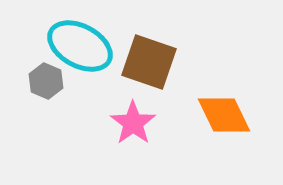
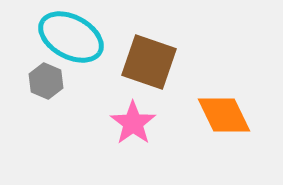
cyan ellipse: moved 9 px left, 9 px up
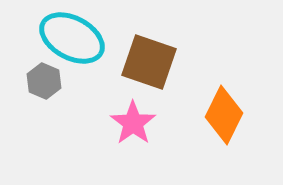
cyan ellipse: moved 1 px right, 1 px down
gray hexagon: moved 2 px left
orange diamond: rotated 52 degrees clockwise
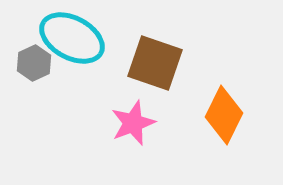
brown square: moved 6 px right, 1 px down
gray hexagon: moved 10 px left, 18 px up; rotated 12 degrees clockwise
pink star: rotated 15 degrees clockwise
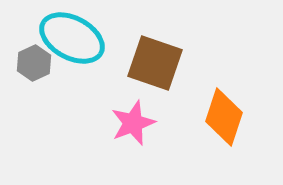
orange diamond: moved 2 px down; rotated 8 degrees counterclockwise
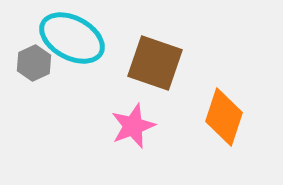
pink star: moved 3 px down
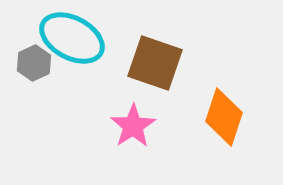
pink star: rotated 12 degrees counterclockwise
